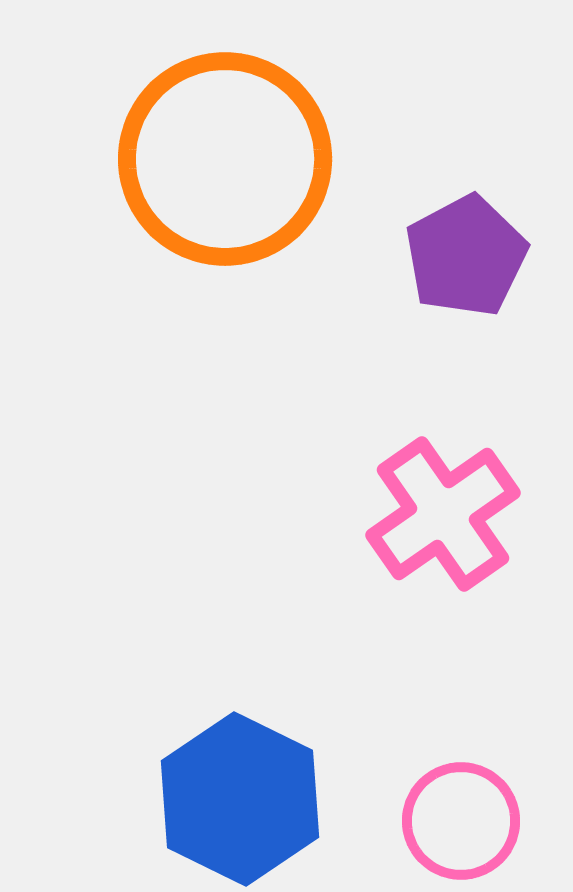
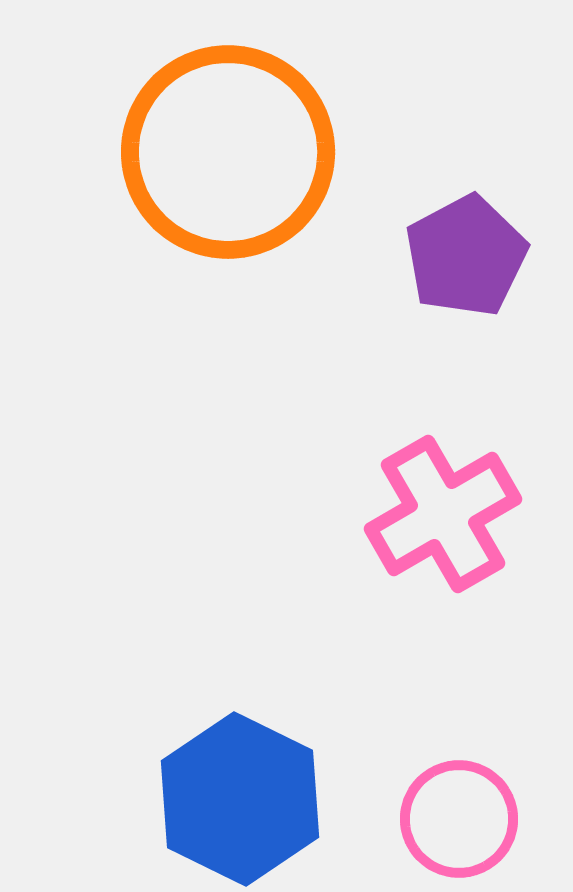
orange circle: moved 3 px right, 7 px up
pink cross: rotated 5 degrees clockwise
pink circle: moved 2 px left, 2 px up
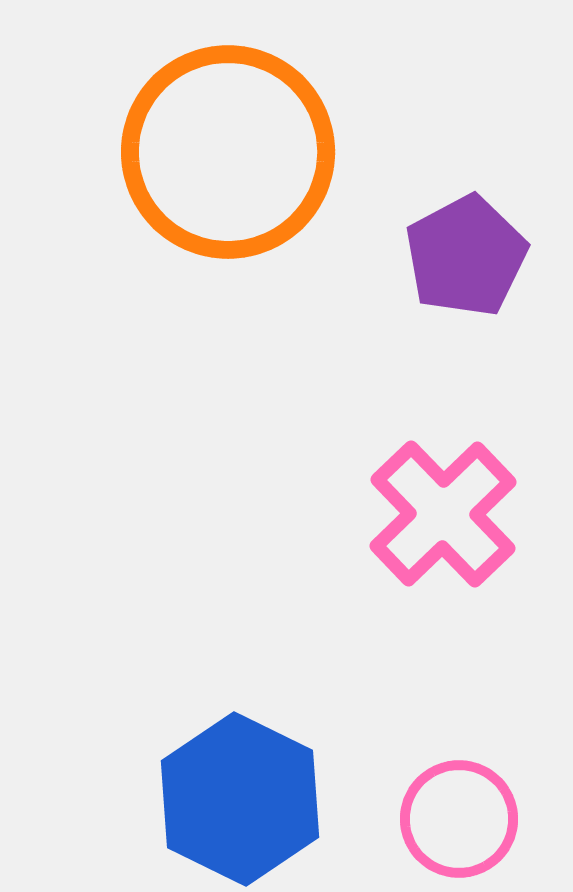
pink cross: rotated 14 degrees counterclockwise
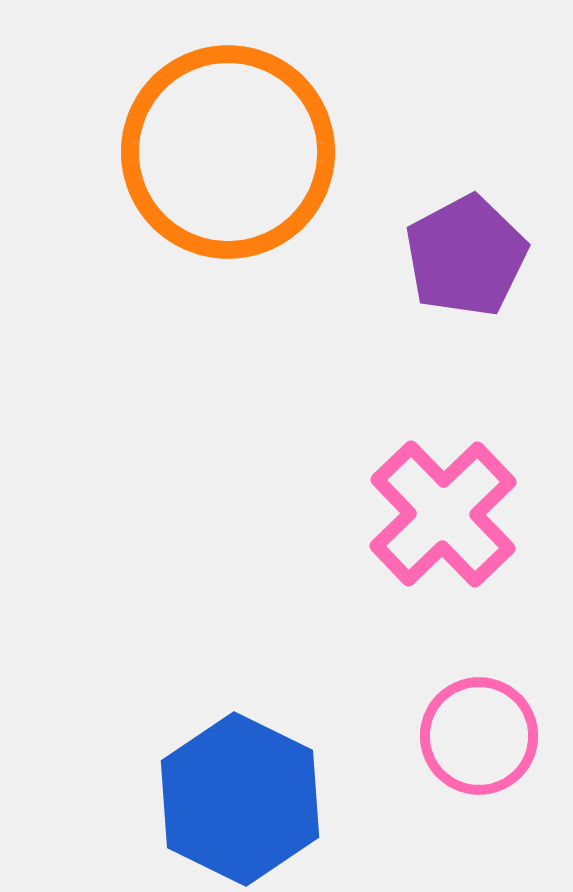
pink circle: moved 20 px right, 83 px up
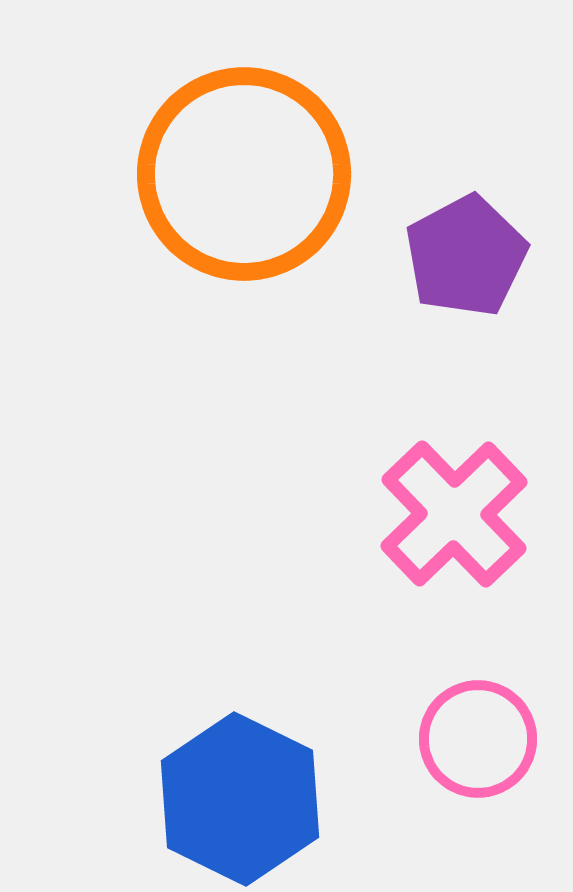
orange circle: moved 16 px right, 22 px down
pink cross: moved 11 px right
pink circle: moved 1 px left, 3 px down
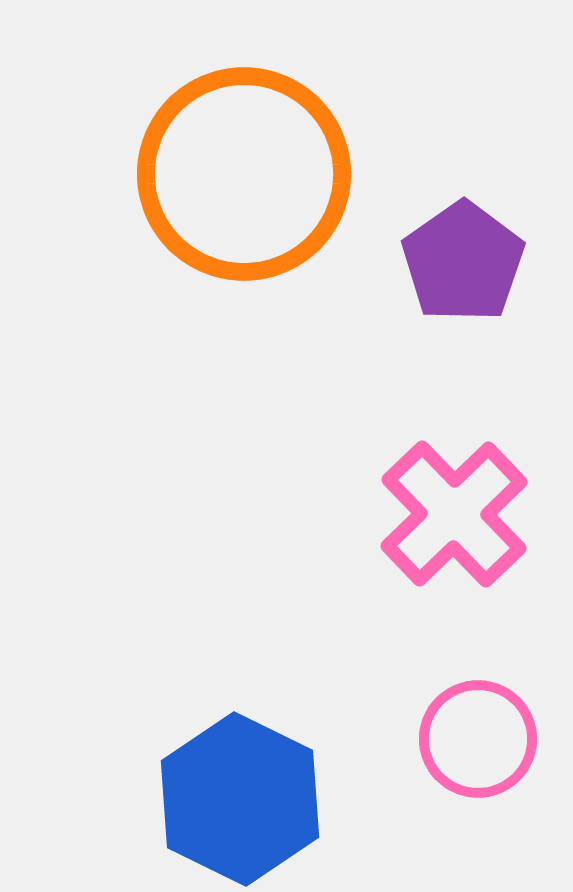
purple pentagon: moved 3 px left, 6 px down; rotated 7 degrees counterclockwise
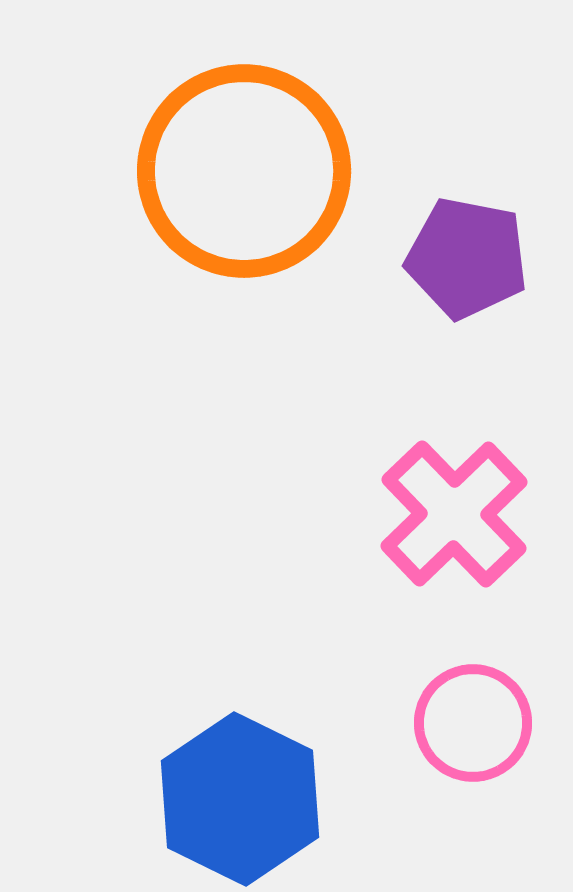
orange circle: moved 3 px up
purple pentagon: moved 4 px right, 4 px up; rotated 26 degrees counterclockwise
pink circle: moved 5 px left, 16 px up
